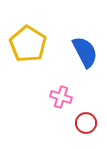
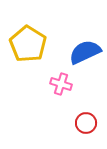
blue semicircle: rotated 88 degrees counterclockwise
pink cross: moved 13 px up
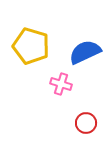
yellow pentagon: moved 3 px right, 2 px down; rotated 15 degrees counterclockwise
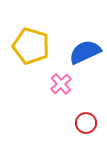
pink cross: rotated 30 degrees clockwise
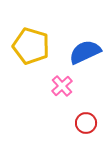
pink cross: moved 1 px right, 2 px down
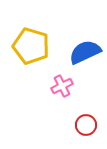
pink cross: rotated 15 degrees clockwise
red circle: moved 2 px down
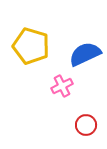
blue semicircle: moved 2 px down
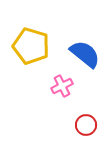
blue semicircle: rotated 64 degrees clockwise
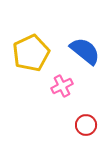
yellow pentagon: moved 7 px down; rotated 30 degrees clockwise
blue semicircle: moved 3 px up
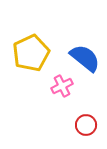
blue semicircle: moved 7 px down
